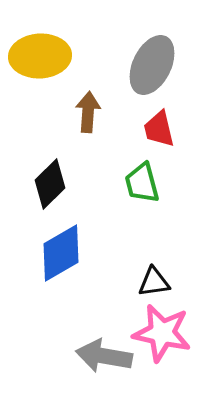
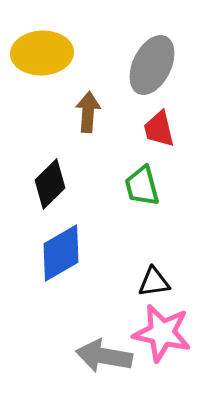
yellow ellipse: moved 2 px right, 3 px up
green trapezoid: moved 3 px down
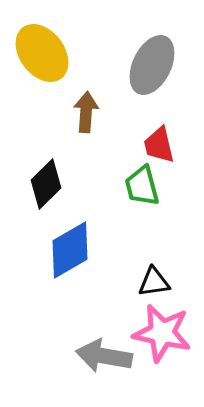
yellow ellipse: rotated 56 degrees clockwise
brown arrow: moved 2 px left
red trapezoid: moved 16 px down
black diamond: moved 4 px left
blue diamond: moved 9 px right, 3 px up
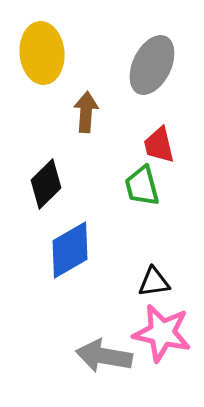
yellow ellipse: rotated 32 degrees clockwise
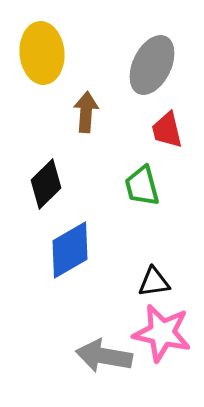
red trapezoid: moved 8 px right, 15 px up
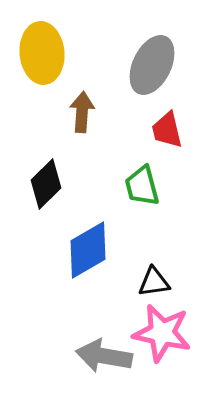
brown arrow: moved 4 px left
blue diamond: moved 18 px right
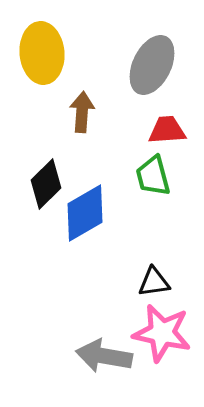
red trapezoid: rotated 99 degrees clockwise
green trapezoid: moved 11 px right, 10 px up
blue diamond: moved 3 px left, 37 px up
